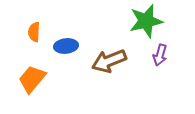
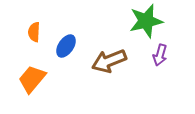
blue ellipse: rotated 50 degrees counterclockwise
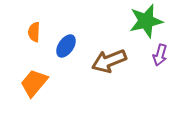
orange trapezoid: moved 2 px right, 4 px down
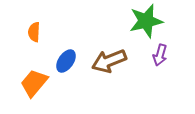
blue ellipse: moved 15 px down
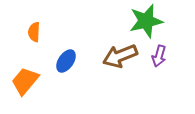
purple arrow: moved 1 px left, 1 px down
brown arrow: moved 11 px right, 5 px up
orange trapezoid: moved 9 px left, 2 px up
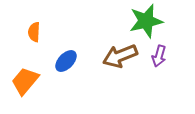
blue ellipse: rotated 10 degrees clockwise
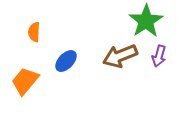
green star: rotated 20 degrees counterclockwise
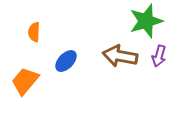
green star: rotated 16 degrees clockwise
brown arrow: rotated 32 degrees clockwise
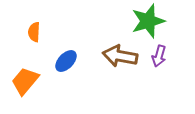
green star: moved 2 px right
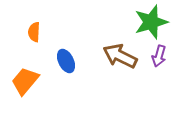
green star: moved 3 px right, 1 px down
brown arrow: rotated 16 degrees clockwise
blue ellipse: rotated 70 degrees counterclockwise
